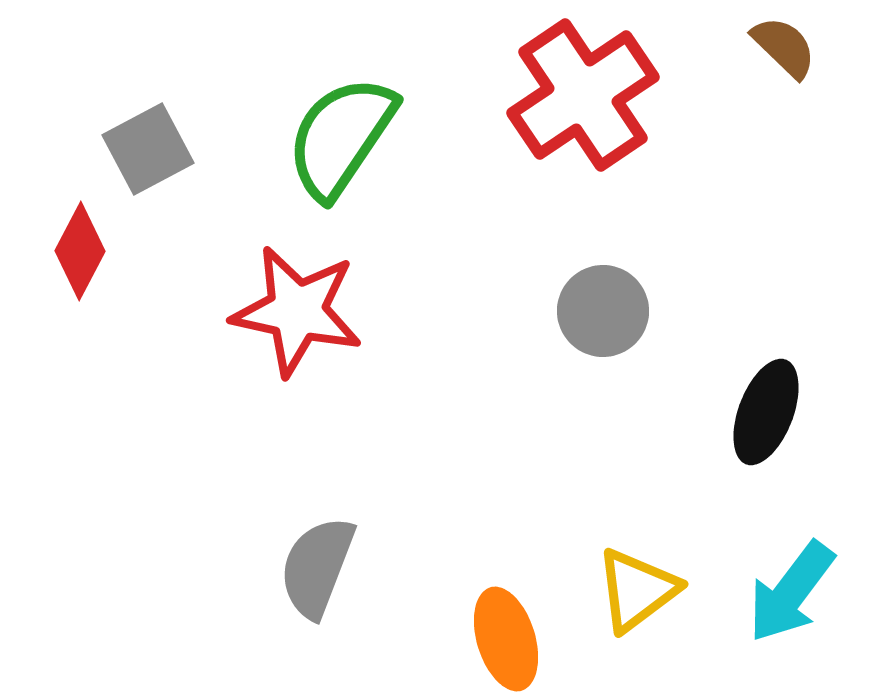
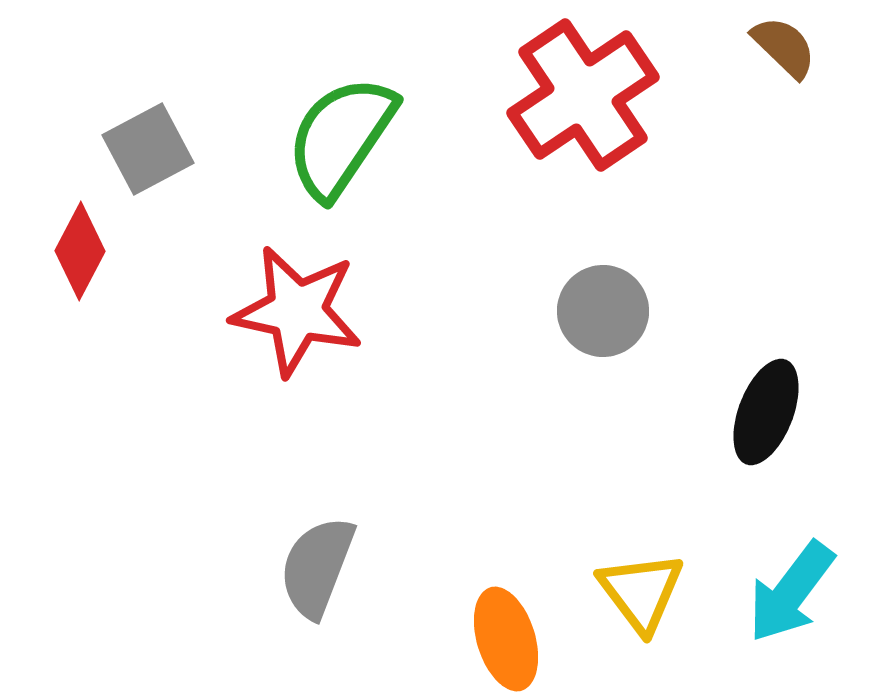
yellow triangle: moved 4 px right, 2 px down; rotated 30 degrees counterclockwise
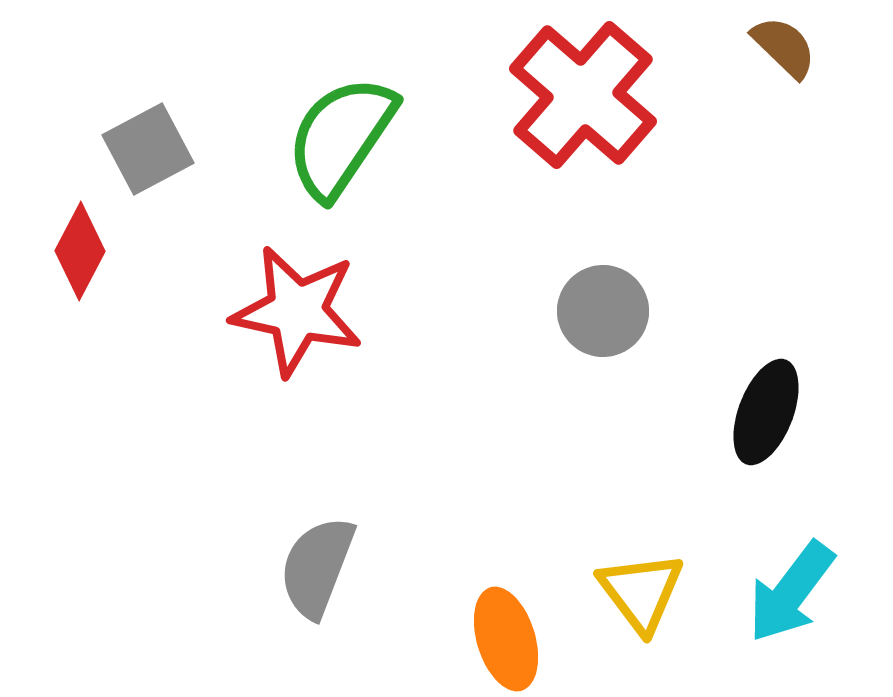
red cross: rotated 15 degrees counterclockwise
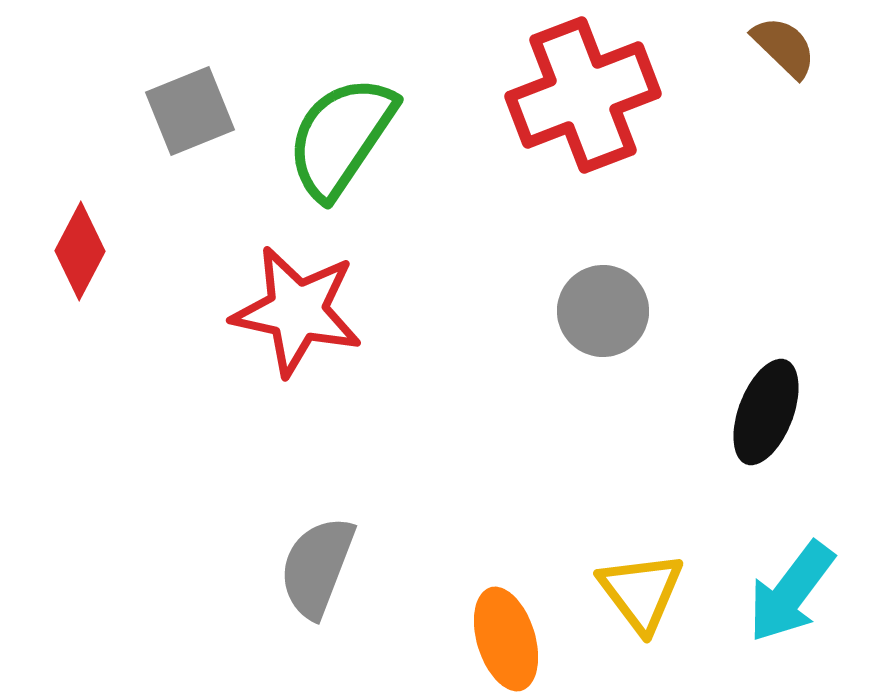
red cross: rotated 28 degrees clockwise
gray square: moved 42 px right, 38 px up; rotated 6 degrees clockwise
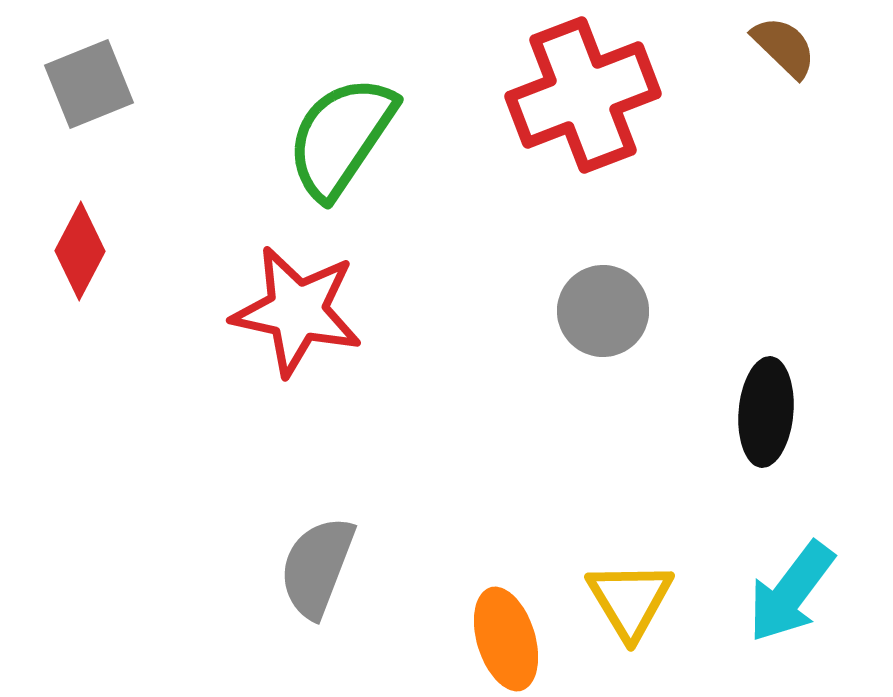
gray square: moved 101 px left, 27 px up
black ellipse: rotated 16 degrees counterclockwise
yellow triangle: moved 11 px left, 8 px down; rotated 6 degrees clockwise
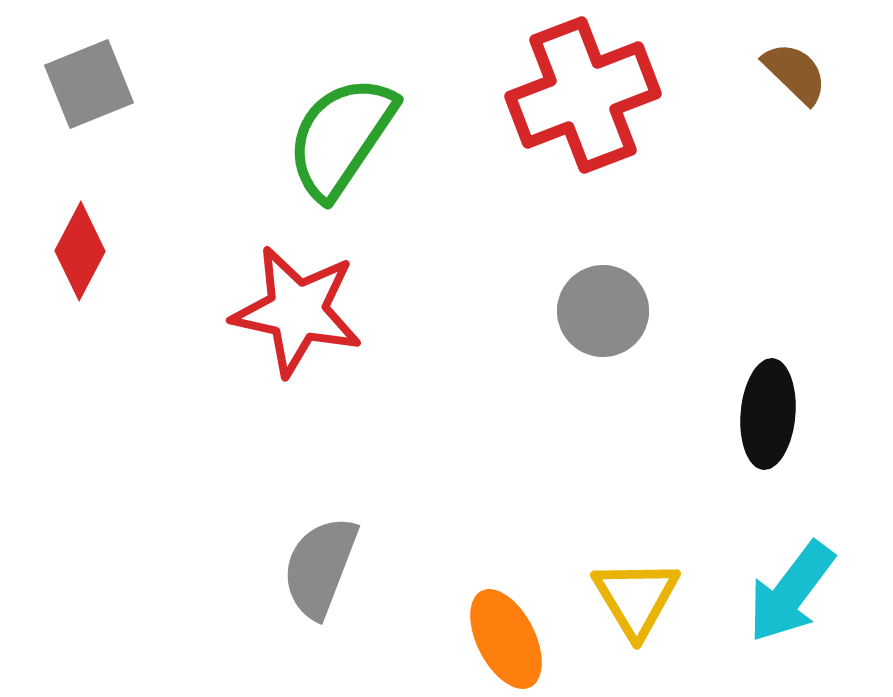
brown semicircle: moved 11 px right, 26 px down
black ellipse: moved 2 px right, 2 px down
gray semicircle: moved 3 px right
yellow triangle: moved 6 px right, 2 px up
orange ellipse: rotated 10 degrees counterclockwise
